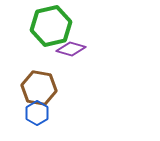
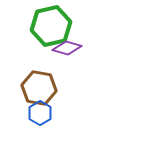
purple diamond: moved 4 px left, 1 px up
blue hexagon: moved 3 px right
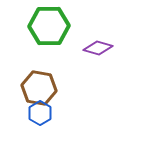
green hexagon: moved 2 px left; rotated 12 degrees clockwise
purple diamond: moved 31 px right
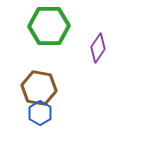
purple diamond: rotated 72 degrees counterclockwise
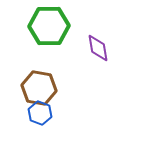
purple diamond: rotated 44 degrees counterclockwise
blue hexagon: rotated 10 degrees counterclockwise
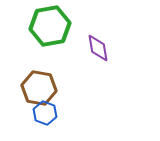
green hexagon: moved 1 px right; rotated 9 degrees counterclockwise
blue hexagon: moved 5 px right
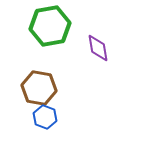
blue hexagon: moved 4 px down
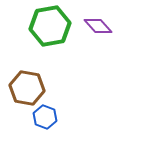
purple diamond: moved 22 px up; rotated 32 degrees counterclockwise
brown hexagon: moved 12 px left
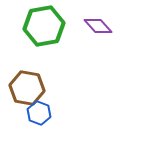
green hexagon: moved 6 px left
blue hexagon: moved 6 px left, 4 px up
